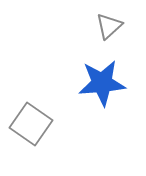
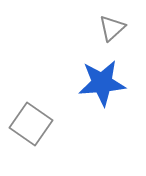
gray triangle: moved 3 px right, 2 px down
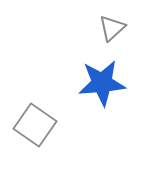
gray square: moved 4 px right, 1 px down
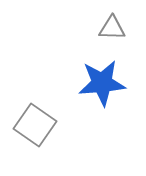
gray triangle: rotated 44 degrees clockwise
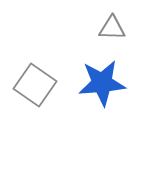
gray square: moved 40 px up
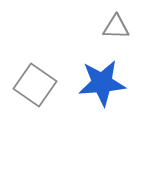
gray triangle: moved 4 px right, 1 px up
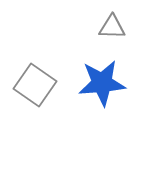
gray triangle: moved 4 px left
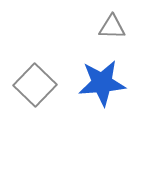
gray square: rotated 9 degrees clockwise
